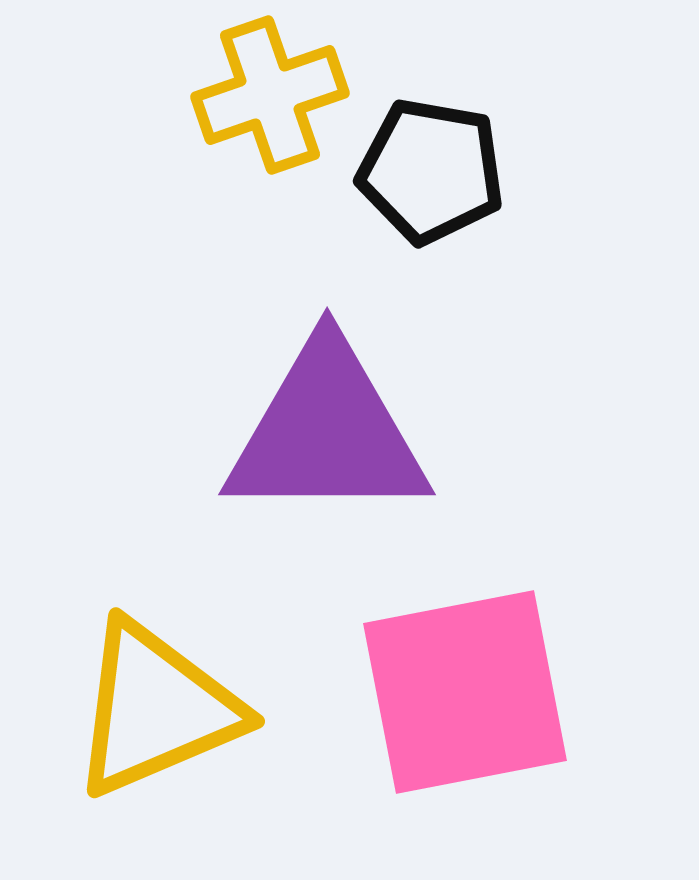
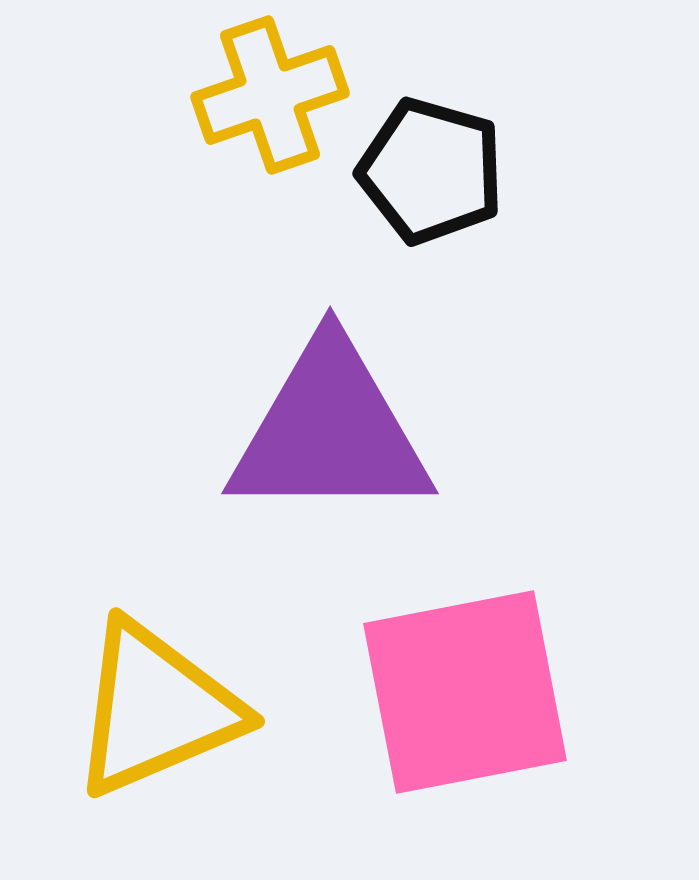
black pentagon: rotated 6 degrees clockwise
purple triangle: moved 3 px right, 1 px up
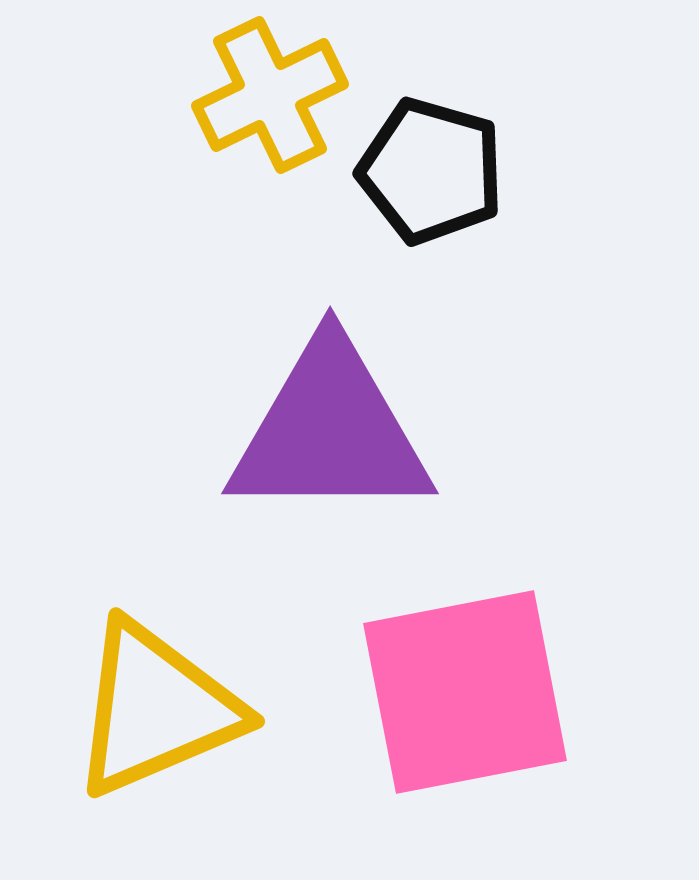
yellow cross: rotated 7 degrees counterclockwise
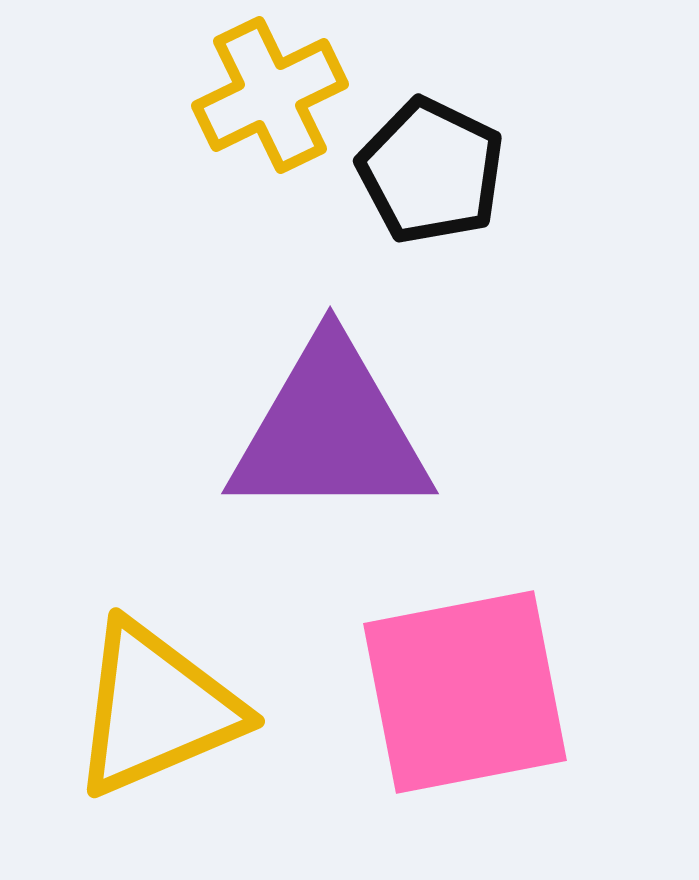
black pentagon: rotated 10 degrees clockwise
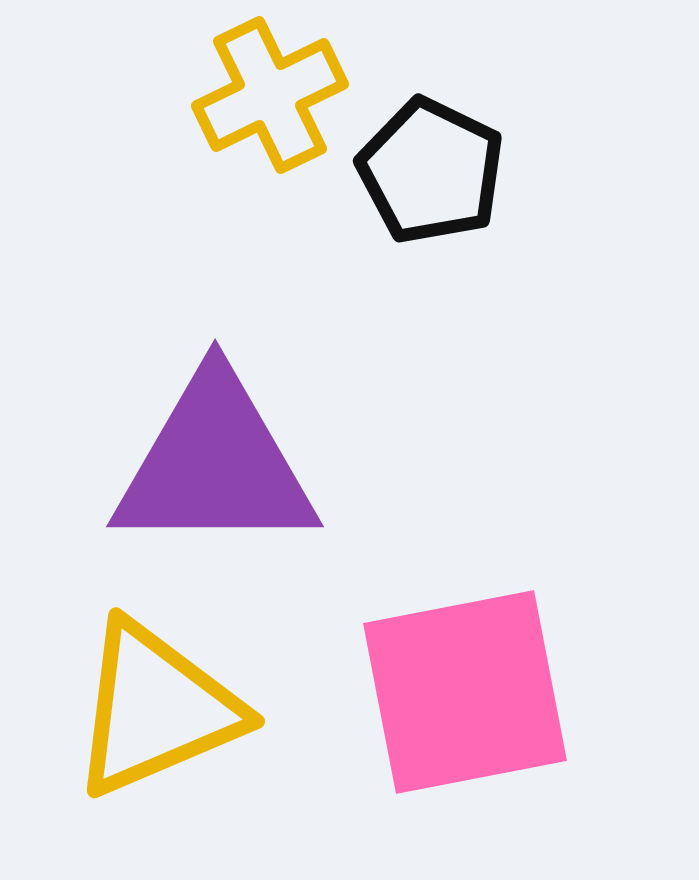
purple triangle: moved 115 px left, 33 px down
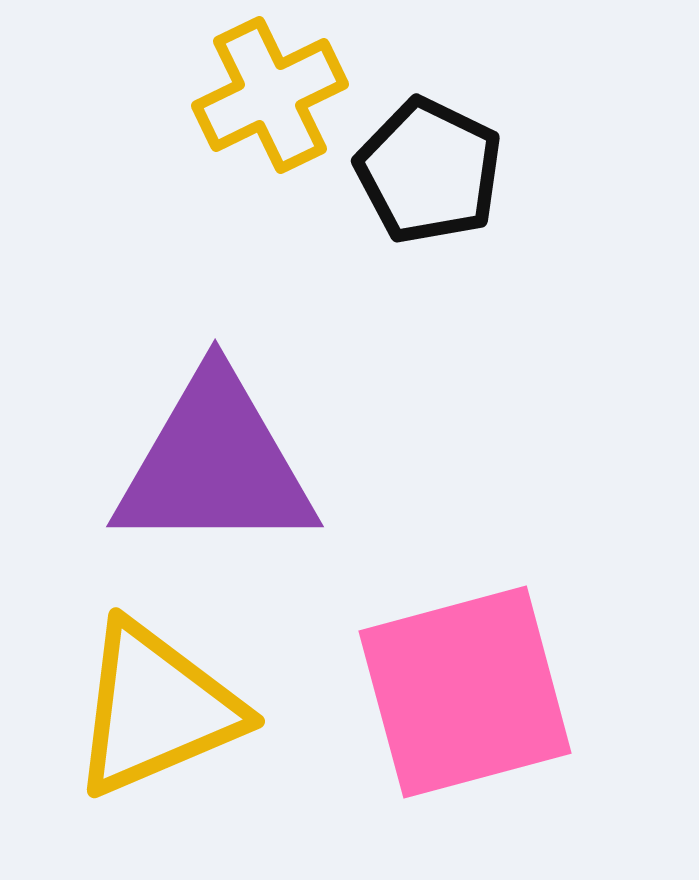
black pentagon: moved 2 px left
pink square: rotated 4 degrees counterclockwise
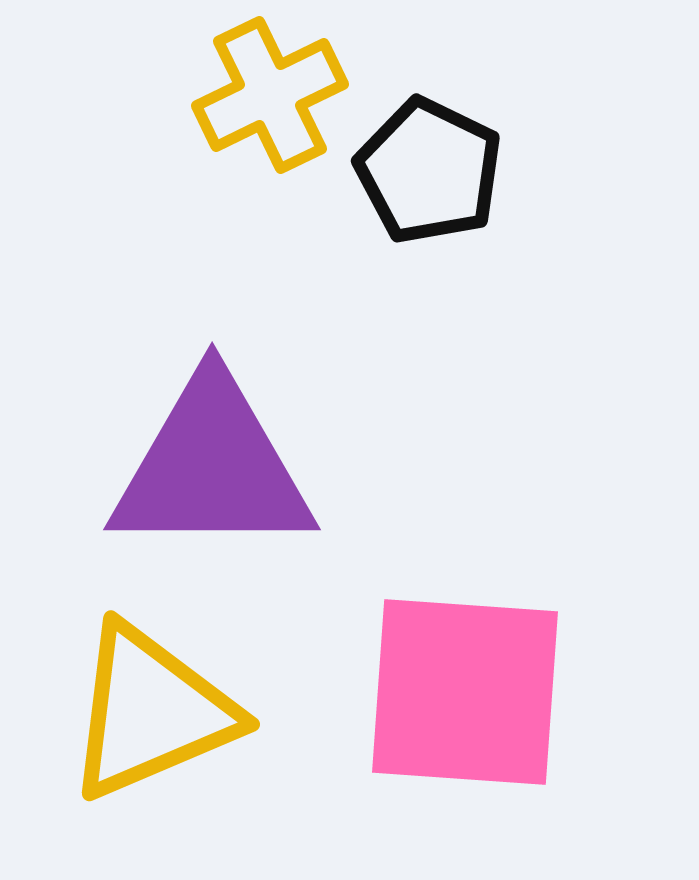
purple triangle: moved 3 px left, 3 px down
pink square: rotated 19 degrees clockwise
yellow triangle: moved 5 px left, 3 px down
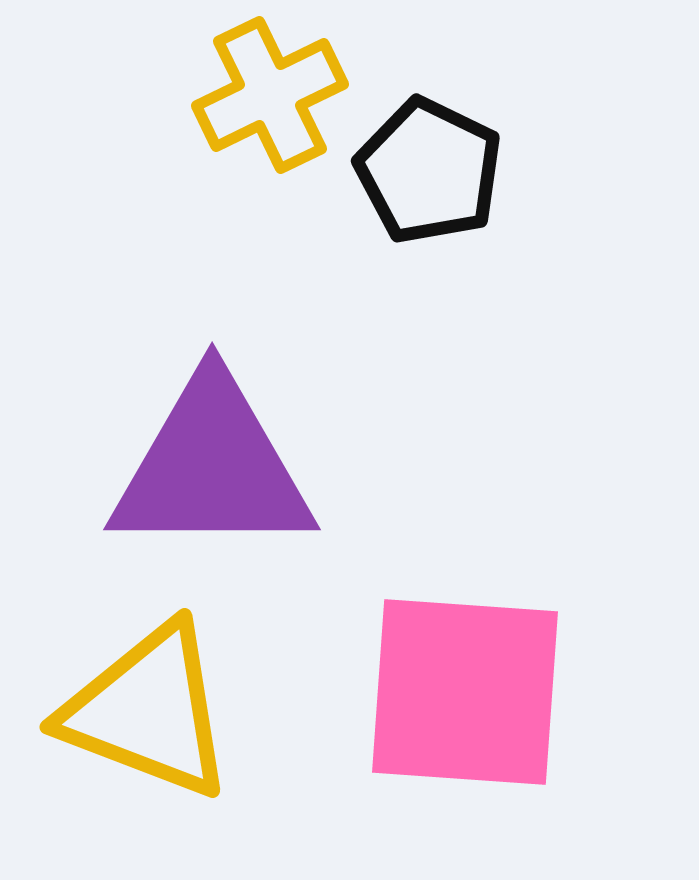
yellow triangle: moved 3 px left, 1 px up; rotated 44 degrees clockwise
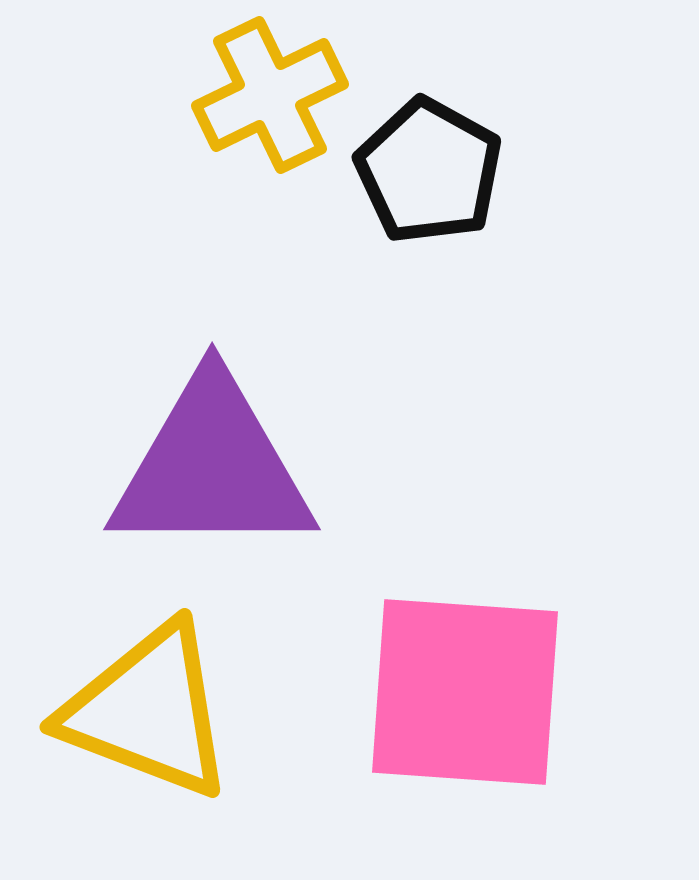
black pentagon: rotated 3 degrees clockwise
